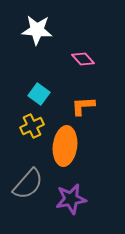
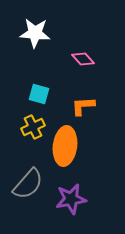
white star: moved 2 px left, 3 px down
cyan square: rotated 20 degrees counterclockwise
yellow cross: moved 1 px right, 1 px down
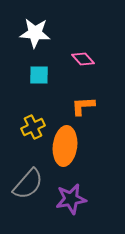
cyan square: moved 19 px up; rotated 15 degrees counterclockwise
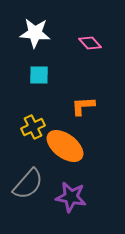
pink diamond: moved 7 px right, 16 px up
orange ellipse: rotated 60 degrees counterclockwise
purple star: moved 2 px up; rotated 20 degrees clockwise
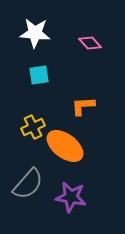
cyan square: rotated 10 degrees counterclockwise
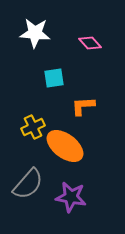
cyan square: moved 15 px right, 3 px down
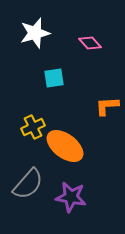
white star: rotated 20 degrees counterclockwise
orange L-shape: moved 24 px right
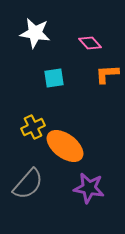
white star: rotated 24 degrees clockwise
orange L-shape: moved 32 px up
purple star: moved 18 px right, 9 px up
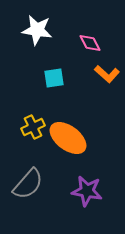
white star: moved 2 px right, 3 px up
pink diamond: rotated 15 degrees clockwise
orange L-shape: rotated 135 degrees counterclockwise
orange ellipse: moved 3 px right, 8 px up
purple star: moved 2 px left, 3 px down
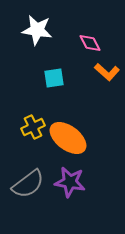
orange L-shape: moved 2 px up
gray semicircle: rotated 12 degrees clockwise
purple star: moved 17 px left, 9 px up
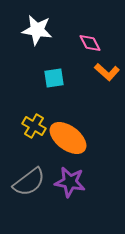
yellow cross: moved 1 px right, 1 px up; rotated 35 degrees counterclockwise
gray semicircle: moved 1 px right, 2 px up
